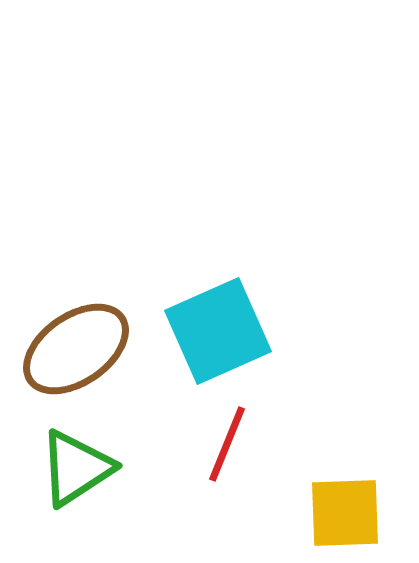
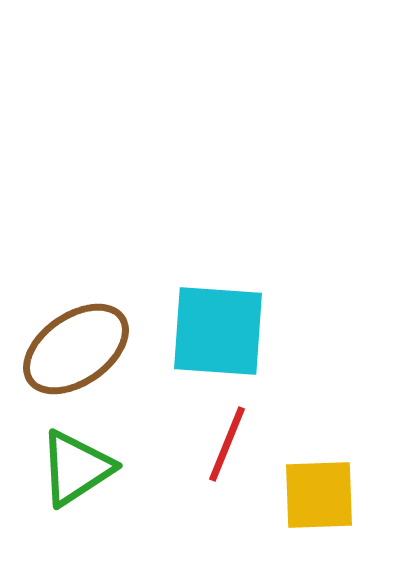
cyan square: rotated 28 degrees clockwise
yellow square: moved 26 px left, 18 px up
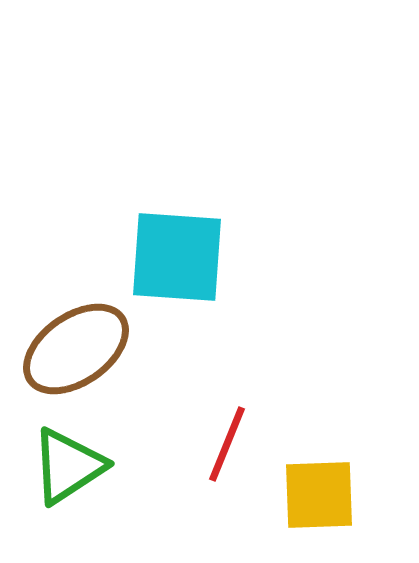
cyan square: moved 41 px left, 74 px up
green triangle: moved 8 px left, 2 px up
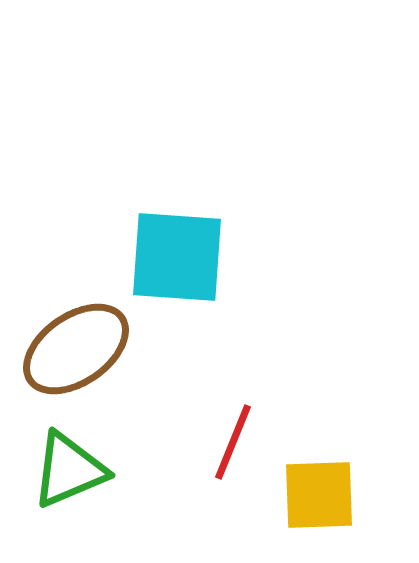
red line: moved 6 px right, 2 px up
green triangle: moved 1 px right, 4 px down; rotated 10 degrees clockwise
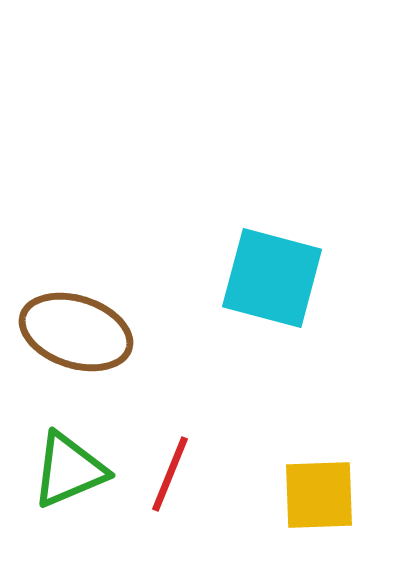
cyan square: moved 95 px right, 21 px down; rotated 11 degrees clockwise
brown ellipse: moved 17 px up; rotated 53 degrees clockwise
red line: moved 63 px left, 32 px down
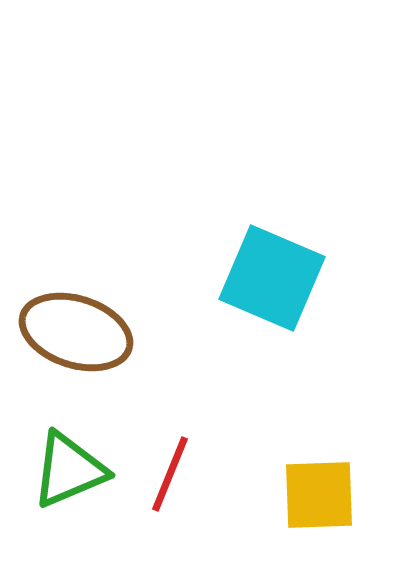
cyan square: rotated 8 degrees clockwise
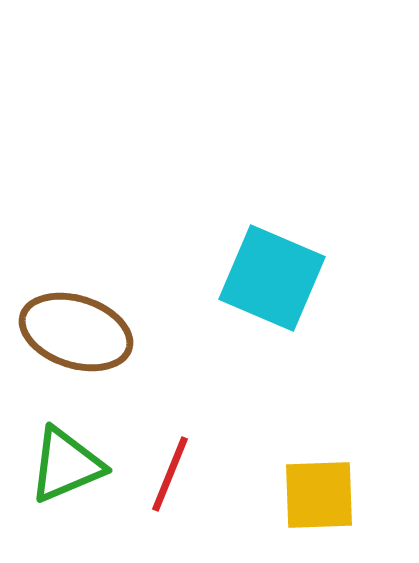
green triangle: moved 3 px left, 5 px up
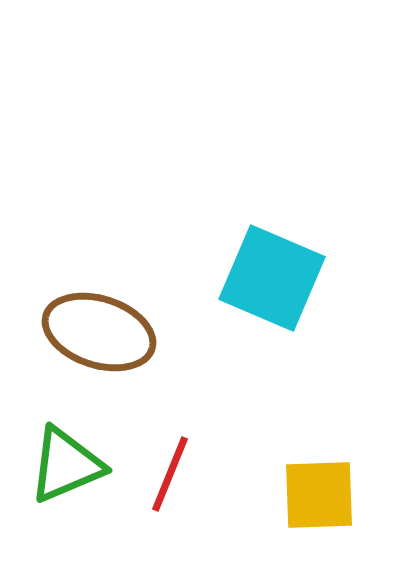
brown ellipse: moved 23 px right
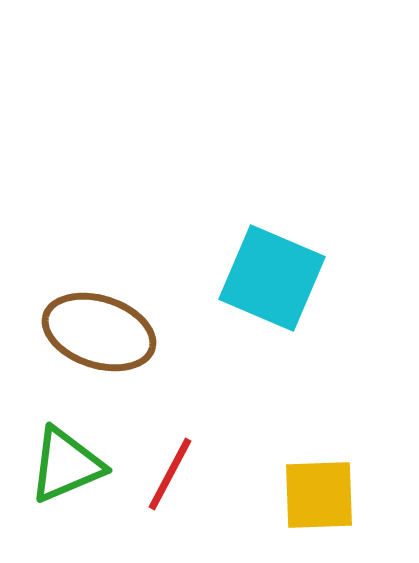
red line: rotated 6 degrees clockwise
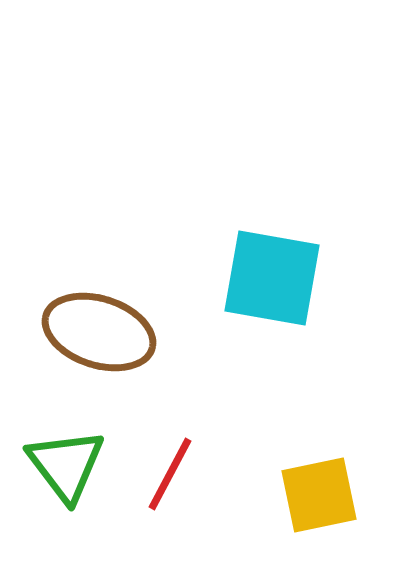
cyan square: rotated 13 degrees counterclockwise
green triangle: rotated 44 degrees counterclockwise
yellow square: rotated 10 degrees counterclockwise
